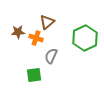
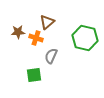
green hexagon: rotated 20 degrees counterclockwise
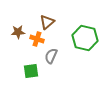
orange cross: moved 1 px right, 1 px down
green square: moved 3 px left, 4 px up
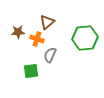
green hexagon: rotated 20 degrees counterclockwise
gray semicircle: moved 1 px left, 1 px up
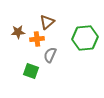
orange cross: rotated 24 degrees counterclockwise
green square: rotated 28 degrees clockwise
